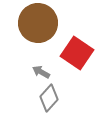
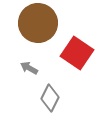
gray arrow: moved 12 px left, 4 px up
gray diamond: moved 1 px right; rotated 16 degrees counterclockwise
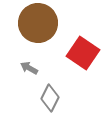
red square: moved 6 px right
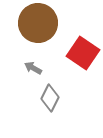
gray arrow: moved 4 px right
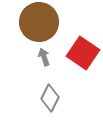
brown circle: moved 1 px right, 1 px up
gray arrow: moved 11 px right, 11 px up; rotated 42 degrees clockwise
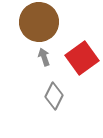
red square: moved 1 px left, 5 px down; rotated 20 degrees clockwise
gray diamond: moved 4 px right, 2 px up
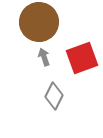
red square: rotated 16 degrees clockwise
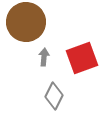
brown circle: moved 13 px left
gray arrow: rotated 24 degrees clockwise
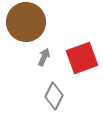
gray arrow: rotated 18 degrees clockwise
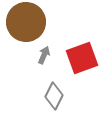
gray arrow: moved 2 px up
